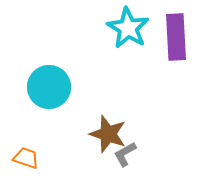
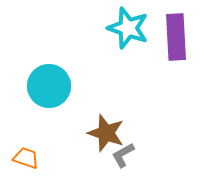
cyan star: rotated 12 degrees counterclockwise
cyan circle: moved 1 px up
brown star: moved 2 px left, 1 px up
gray L-shape: moved 2 px left, 1 px down
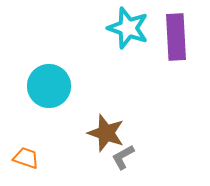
gray L-shape: moved 2 px down
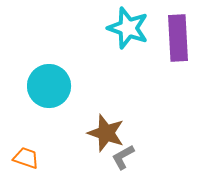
purple rectangle: moved 2 px right, 1 px down
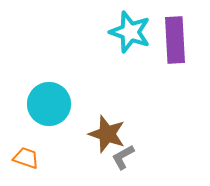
cyan star: moved 2 px right, 4 px down
purple rectangle: moved 3 px left, 2 px down
cyan circle: moved 18 px down
brown star: moved 1 px right, 1 px down
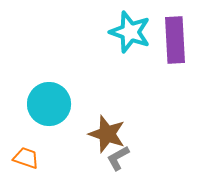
gray L-shape: moved 5 px left, 1 px down
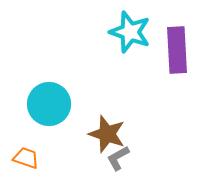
purple rectangle: moved 2 px right, 10 px down
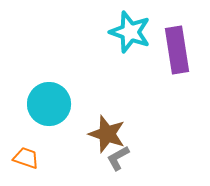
purple rectangle: rotated 6 degrees counterclockwise
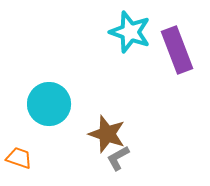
purple rectangle: rotated 12 degrees counterclockwise
orange trapezoid: moved 7 px left
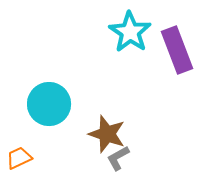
cyan star: rotated 15 degrees clockwise
orange trapezoid: rotated 44 degrees counterclockwise
